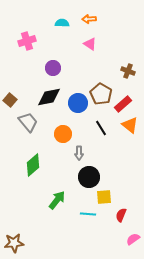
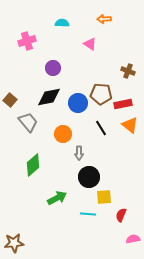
orange arrow: moved 15 px right
brown pentagon: rotated 25 degrees counterclockwise
red rectangle: rotated 30 degrees clockwise
green arrow: moved 2 px up; rotated 24 degrees clockwise
pink semicircle: rotated 24 degrees clockwise
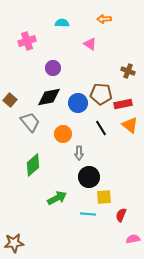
gray trapezoid: moved 2 px right
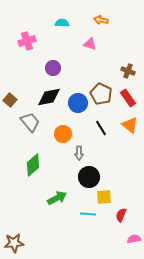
orange arrow: moved 3 px left, 1 px down; rotated 16 degrees clockwise
pink triangle: rotated 16 degrees counterclockwise
brown pentagon: rotated 20 degrees clockwise
red rectangle: moved 5 px right, 6 px up; rotated 66 degrees clockwise
pink semicircle: moved 1 px right
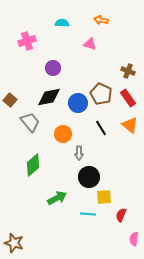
pink semicircle: rotated 72 degrees counterclockwise
brown star: rotated 24 degrees clockwise
